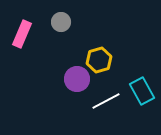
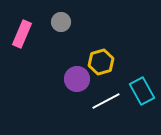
yellow hexagon: moved 2 px right, 2 px down
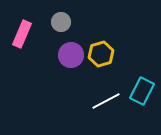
yellow hexagon: moved 8 px up
purple circle: moved 6 px left, 24 px up
cyan rectangle: rotated 56 degrees clockwise
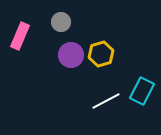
pink rectangle: moved 2 px left, 2 px down
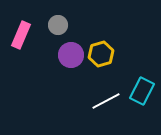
gray circle: moved 3 px left, 3 px down
pink rectangle: moved 1 px right, 1 px up
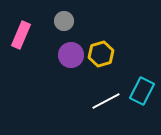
gray circle: moved 6 px right, 4 px up
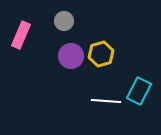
purple circle: moved 1 px down
cyan rectangle: moved 3 px left
white line: rotated 32 degrees clockwise
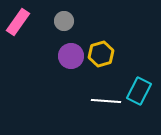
pink rectangle: moved 3 px left, 13 px up; rotated 12 degrees clockwise
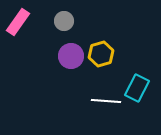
cyan rectangle: moved 2 px left, 3 px up
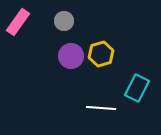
white line: moved 5 px left, 7 px down
